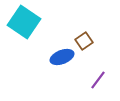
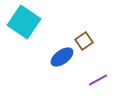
blue ellipse: rotated 15 degrees counterclockwise
purple line: rotated 24 degrees clockwise
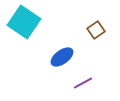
brown square: moved 12 px right, 11 px up
purple line: moved 15 px left, 3 px down
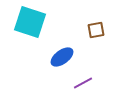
cyan square: moved 6 px right; rotated 16 degrees counterclockwise
brown square: rotated 24 degrees clockwise
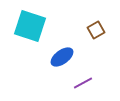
cyan square: moved 4 px down
brown square: rotated 18 degrees counterclockwise
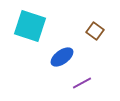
brown square: moved 1 px left, 1 px down; rotated 24 degrees counterclockwise
purple line: moved 1 px left
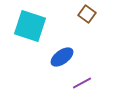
brown square: moved 8 px left, 17 px up
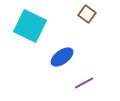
cyan square: rotated 8 degrees clockwise
purple line: moved 2 px right
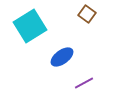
cyan square: rotated 32 degrees clockwise
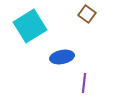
blue ellipse: rotated 25 degrees clockwise
purple line: rotated 54 degrees counterclockwise
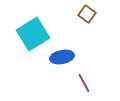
cyan square: moved 3 px right, 8 px down
purple line: rotated 36 degrees counterclockwise
